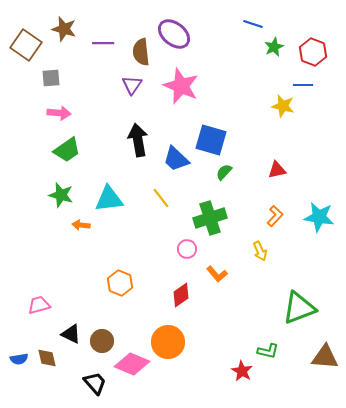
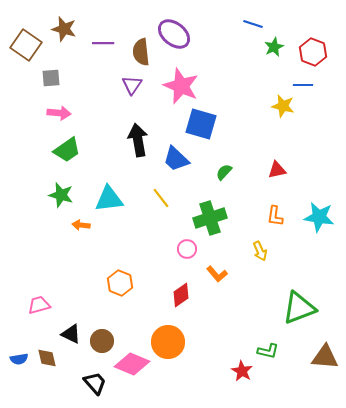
blue square at (211, 140): moved 10 px left, 16 px up
orange L-shape at (275, 216): rotated 145 degrees clockwise
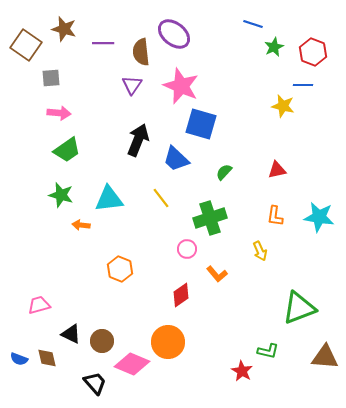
black arrow at (138, 140): rotated 32 degrees clockwise
orange hexagon at (120, 283): moved 14 px up
blue semicircle at (19, 359): rotated 30 degrees clockwise
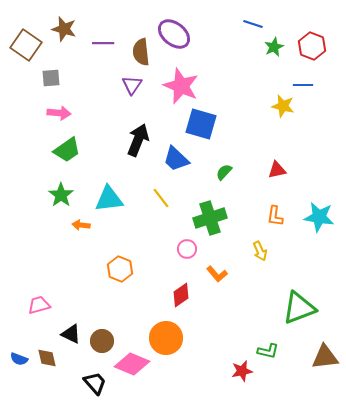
red hexagon at (313, 52): moved 1 px left, 6 px up
green star at (61, 195): rotated 20 degrees clockwise
orange circle at (168, 342): moved 2 px left, 4 px up
brown triangle at (325, 357): rotated 12 degrees counterclockwise
red star at (242, 371): rotated 30 degrees clockwise
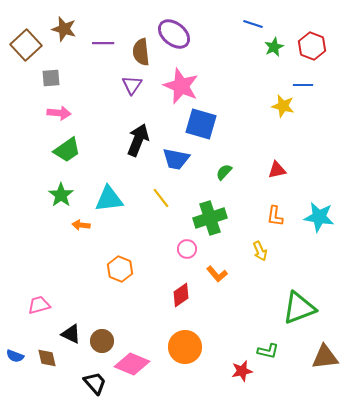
brown square at (26, 45): rotated 12 degrees clockwise
blue trapezoid at (176, 159): rotated 32 degrees counterclockwise
orange circle at (166, 338): moved 19 px right, 9 px down
blue semicircle at (19, 359): moved 4 px left, 3 px up
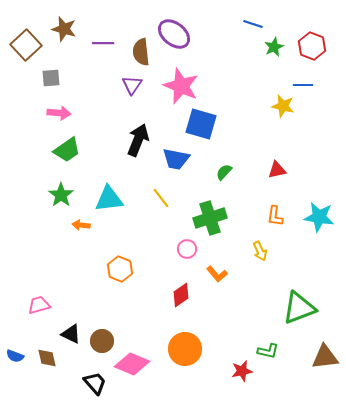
orange circle at (185, 347): moved 2 px down
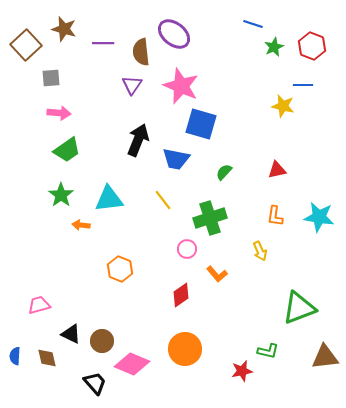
yellow line at (161, 198): moved 2 px right, 2 px down
blue semicircle at (15, 356): rotated 72 degrees clockwise
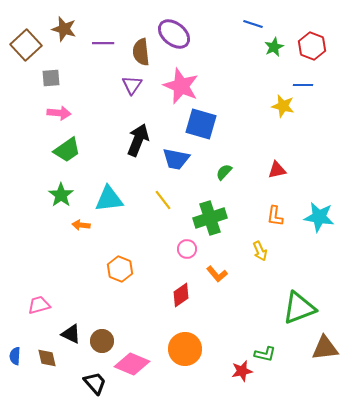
green L-shape at (268, 351): moved 3 px left, 3 px down
brown triangle at (325, 357): moved 9 px up
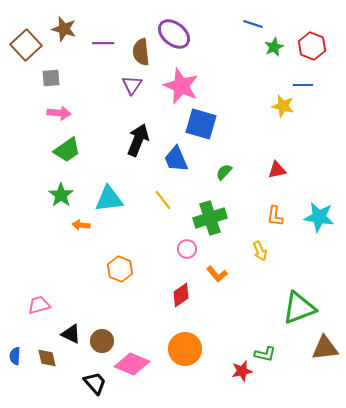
blue trapezoid at (176, 159): rotated 56 degrees clockwise
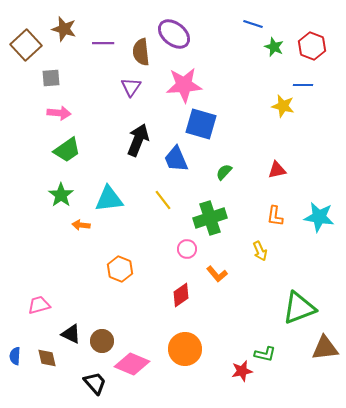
green star at (274, 47): rotated 24 degrees counterclockwise
purple triangle at (132, 85): moved 1 px left, 2 px down
pink star at (181, 86): moved 3 px right, 1 px up; rotated 27 degrees counterclockwise
